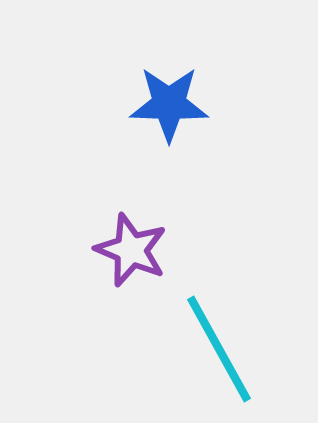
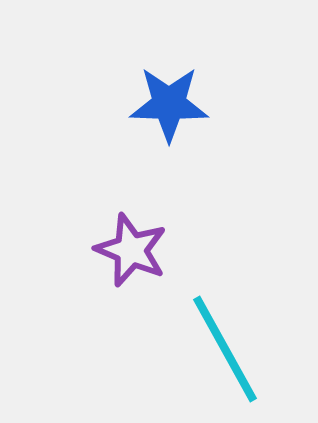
cyan line: moved 6 px right
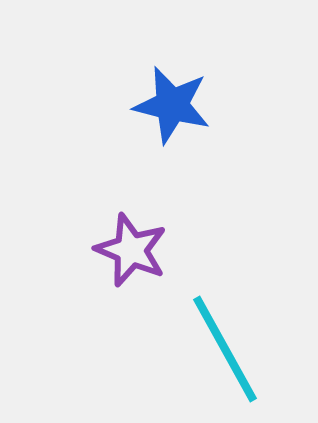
blue star: moved 3 px right, 1 px down; rotated 12 degrees clockwise
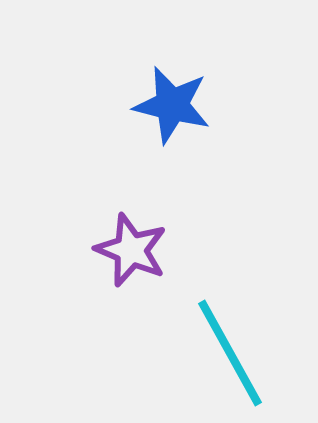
cyan line: moved 5 px right, 4 px down
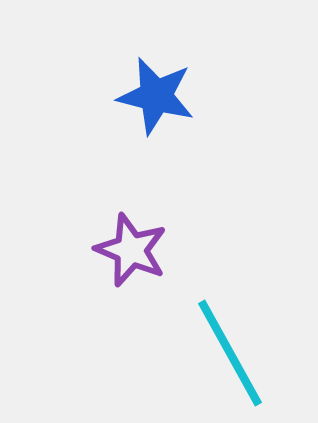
blue star: moved 16 px left, 9 px up
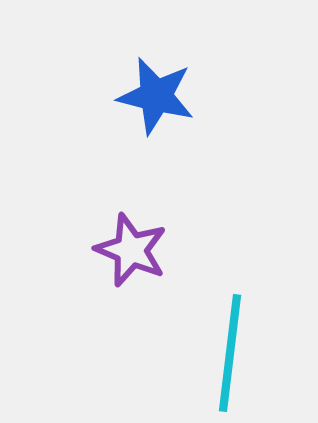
cyan line: rotated 36 degrees clockwise
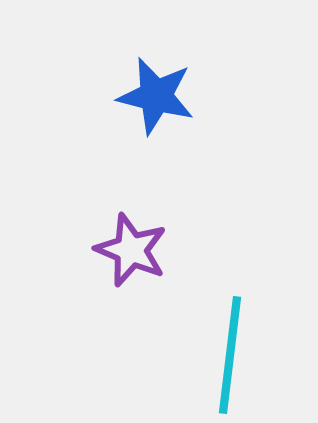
cyan line: moved 2 px down
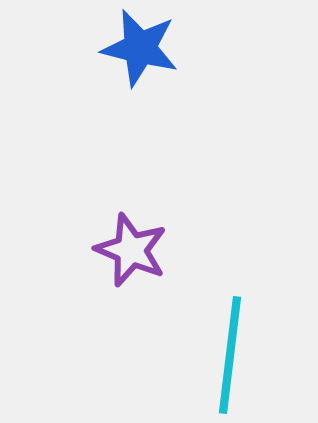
blue star: moved 16 px left, 48 px up
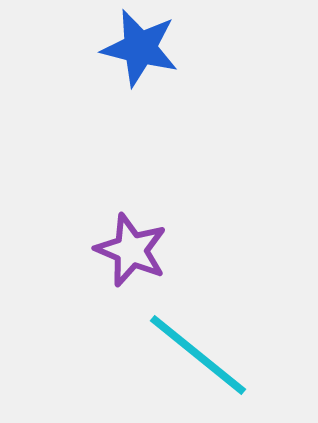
cyan line: moved 32 px left; rotated 58 degrees counterclockwise
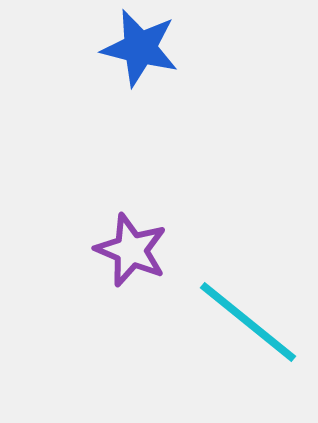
cyan line: moved 50 px right, 33 px up
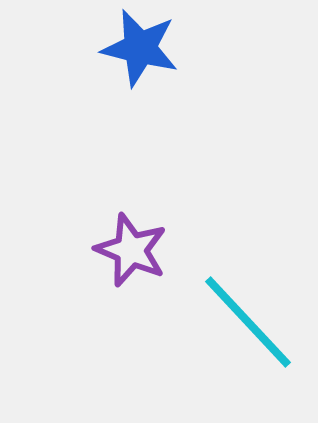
cyan line: rotated 8 degrees clockwise
